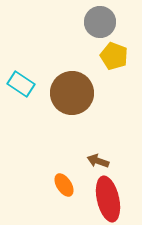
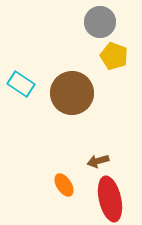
brown arrow: rotated 35 degrees counterclockwise
red ellipse: moved 2 px right
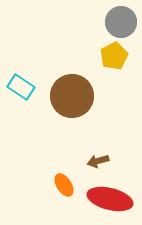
gray circle: moved 21 px right
yellow pentagon: rotated 24 degrees clockwise
cyan rectangle: moved 3 px down
brown circle: moved 3 px down
red ellipse: rotated 63 degrees counterclockwise
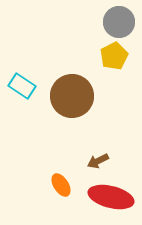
gray circle: moved 2 px left
cyan rectangle: moved 1 px right, 1 px up
brown arrow: rotated 10 degrees counterclockwise
orange ellipse: moved 3 px left
red ellipse: moved 1 px right, 2 px up
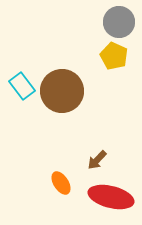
yellow pentagon: rotated 20 degrees counterclockwise
cyan rectangle: rotated 20 degrees clockwise
brown circle: moved 10 px left, 5 px up
brown arrow: moved 1 px left, 1 px up; rotated 20 degrees counterclockwise
orange ellipse: moved 2 px up
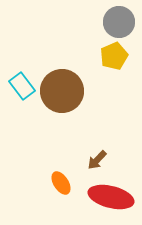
yellow pentagon: rotated 24 degrees clockwise
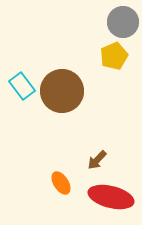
gray circle: moved 4 px right
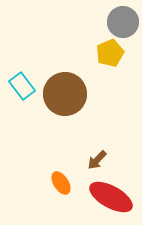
yellow pentagon: moved 4 px left, 3 px up
brown circle: moved 3 px right, 3 px down
red ellipse: rotated 15 degrees clockwise
